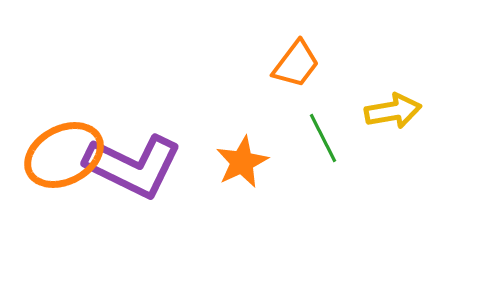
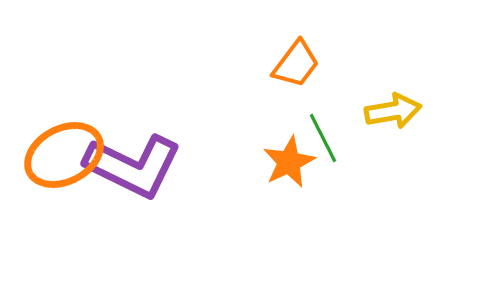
orange star: moved 47 px right
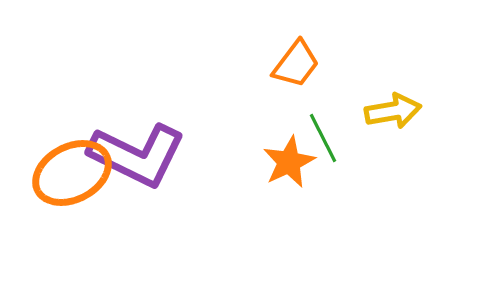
orange ellipse: moved 8 px right, 18 px down
purple L-shape: moved 4 px right, 11 px up
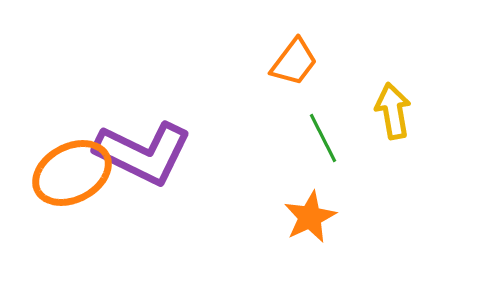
orange trapezoid: moved 2 px left, 2 px up
yellow arrow: rotated 90 degrees counterclockwise
purple L-shape: moved 6 px right, 2 px up
orange star: moved 21 px right, 55 px down
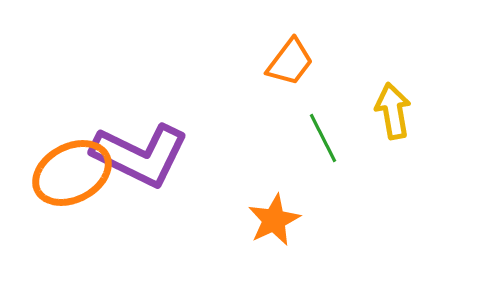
orange trapezoid: moved 4 px left
purple L-shape: moved 3 px left, 2 px down
orange star: moved 36 px left, 3 px down
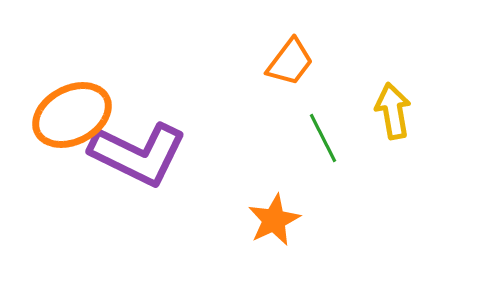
purple L-shape: moved 2 px left, 1 px up
orange ellipse: moved 58 px up
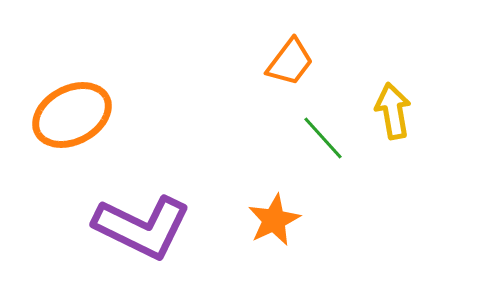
green line: rotated 15 degrees counterclockwise
purple L-shape: moved 4 px right, 73 px down
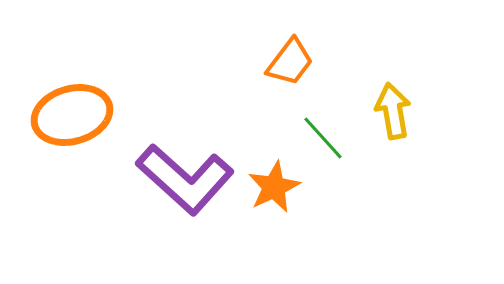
orange ellipse: rotated 12 degrees clockwise
orange star: moved 33 px up
purple L-shape: moved 43 px right, 48 px up; rotated 16 degrees clockwise
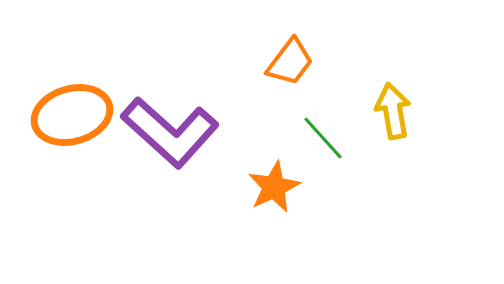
purple L-shape: moved 15 px left, 47 px up
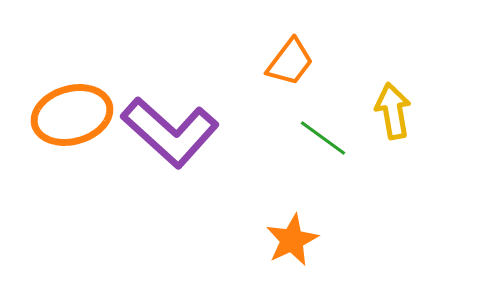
green line: rotated 12 degrees counterclockwise
orange star: moved 18 px right, 53 px down
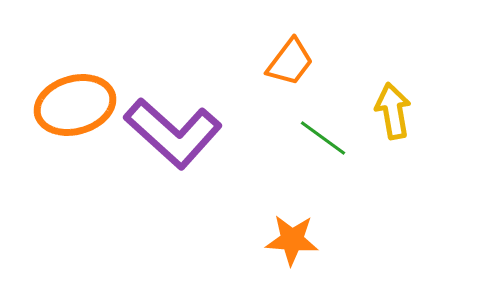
orange ellipse: moved 3 px right, 10 px up
purple L-shape: moved 3 px right, 1 px down
orange star: rotated 30 degrees clockwise
